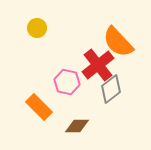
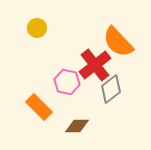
red cross: moved 3 px left
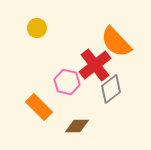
orange semicircle: moved 2 px left
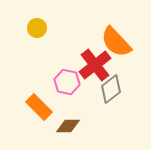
brown diamond: moved 9 px left
